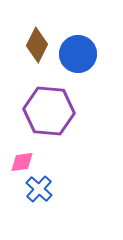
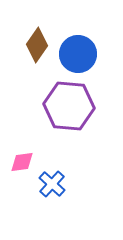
brown diamond: rotated 8 degrees clockwise
purple hexagon: moved 20 px right, 5 px up
blue cross: moved 13 px right, 5 px up
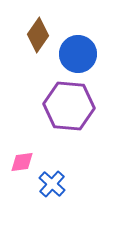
brown diamond: moved 1 px right, 10 px up
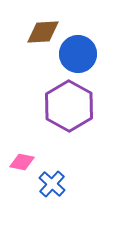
brown diamond: moved 5 px right, 3 px up; rotated 52 degrees clockwise
purple hexagon: rotated 24 degrees clockwise
pink diamond: rotated 20 degrees clockwise
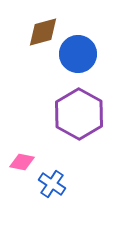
brown diamond: rotated 12 degrees counterclockwise
purple hexagon: moved 10 px right, 8 px down
blue cross: rotated 8 degrees counterclockwise
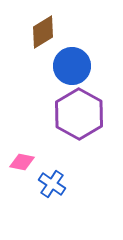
brown diamond: rotated 16 degrees counterclockwise
blue circle: moved 6 px left, 12 px down
